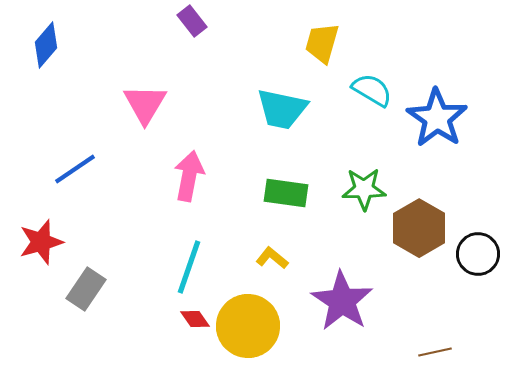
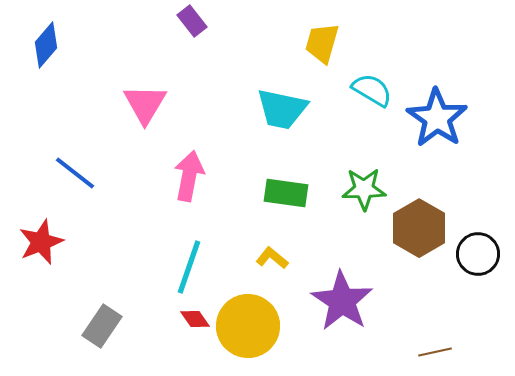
blue line: moved 4 px down; rotated 72 degrees clockwise
red star: rotated 6 degrees counterclockwise
gray rectangle: moved 16 px right, 37 px down
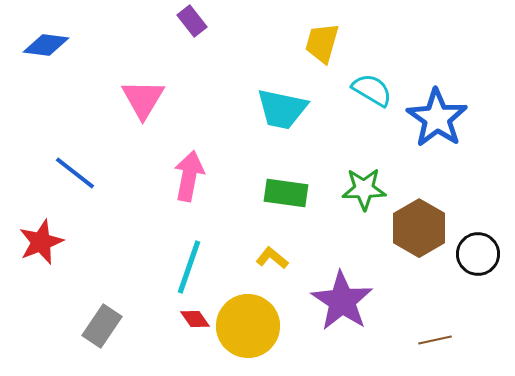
blue diamond: rotated 57 degrees clockwise
pink triangle: moved 2 px left, 5 px up
brown line: moved 12 px up
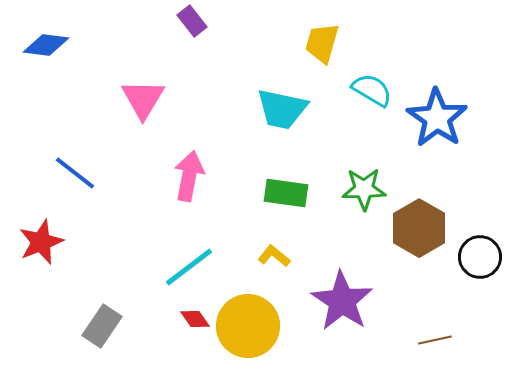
black circle: moved 2 px right, 3 px down
yellow L-shape: moved 2 px right, 2 px up
cyan line: rotated 34 degrees clockwise
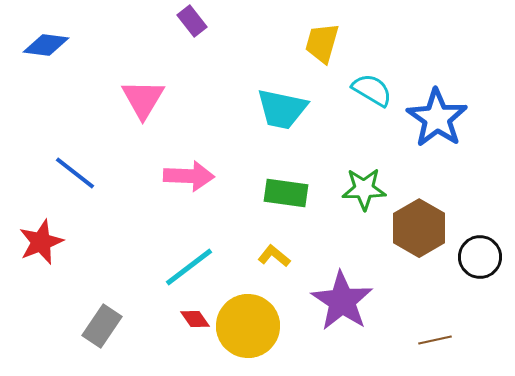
pink arrow: rotated 81 degrees clockwise
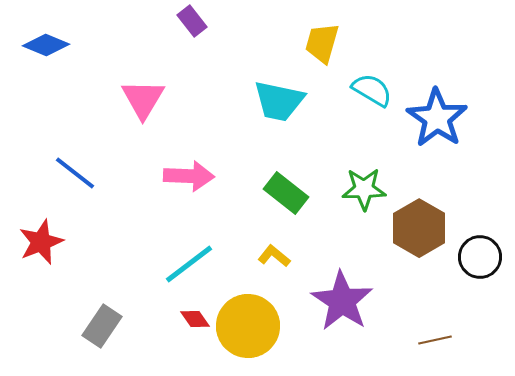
blue diamond: rotated 15 degrees clockwise
cyan trapezoid: moved 3 px left, 8 px up
green rectangle: rotated 30 degrees clockwise
cyan line: moved 3 px up
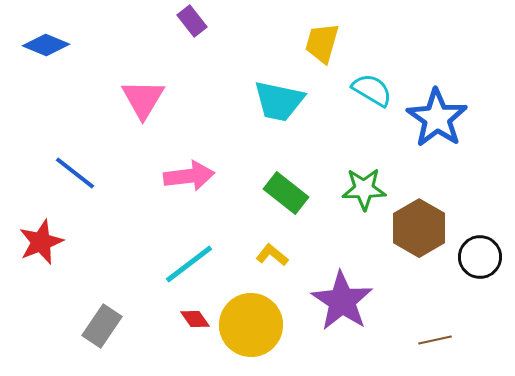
pink arrow: rotated 9 degrees counterclockwise
yellow L-shape: moved 2 px left, 1 px up
yellow circle: moved 3 px right, 1 px up
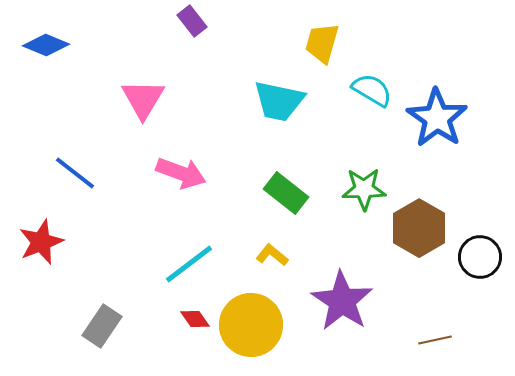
pink arrow: moved 8 px left, 3 px up; rotated 27 degrees clockwise
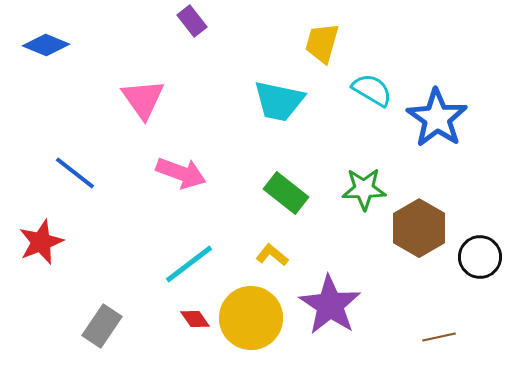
pink triangle: rotated 6 degrees counterclockwise
purple star: moved 12 px left, 4 px down
yellow circle: moved 7 px up
brown line: moved 4 px right, 3 px up
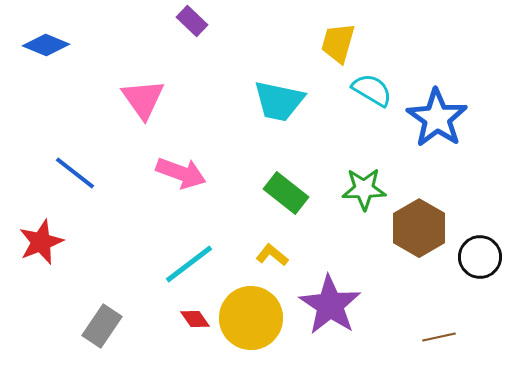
purple rectangle: rotated 8 degrees counterclockwise
yellow trapezoid: moved 16 px right
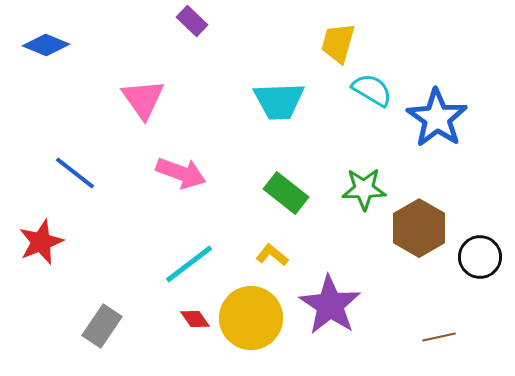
cyan trapezoid: rotated 14 degrees counterclockwise
